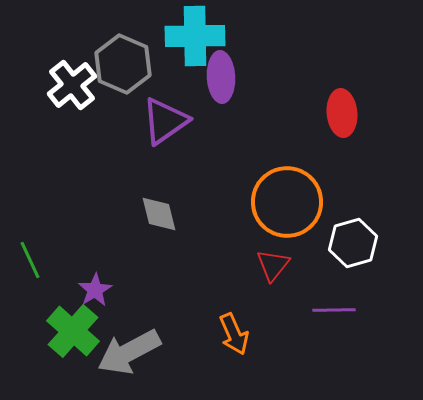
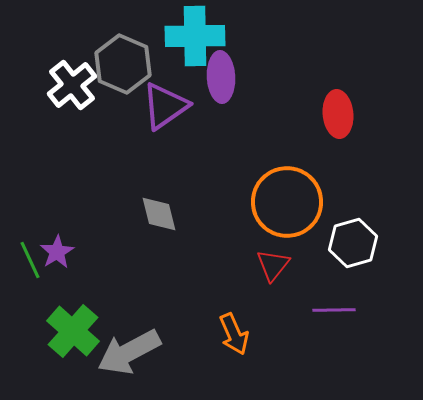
red ellipse: moved 4 px left, 1 px down
purple triangle: moved 15 px up
purple star: moved 38 px left, 38 px up
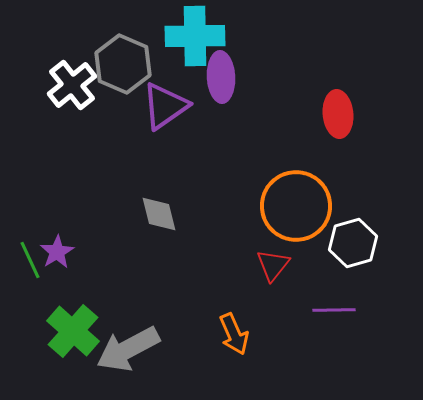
orange circle: moved 9 px right, 4 px down
gray arrow: moved 1 px left, 3 px up
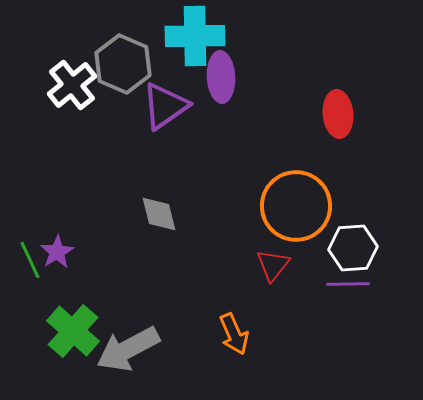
white hexagon: moved 5 px down; rotated 12 degrees clockwise
purple line: moved 14 px right, 26 px up
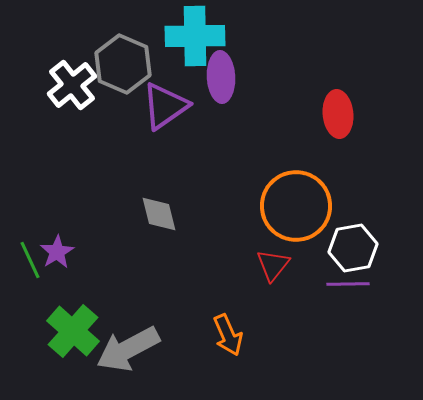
white hexagon: rotated 6 degrees counterclockwise
orange arrow: moved 6 px left, 1 px down
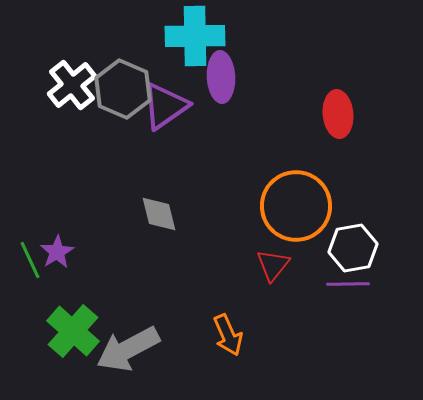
gray hexagon: moved 25 px down
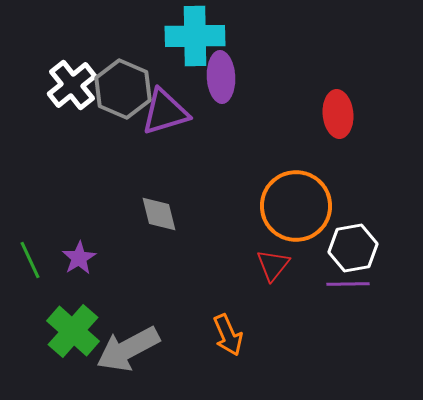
purple triangle: moved 6 px down; rotated 18 degrees clockwise
purple star: moved 22 px right, 6 px down
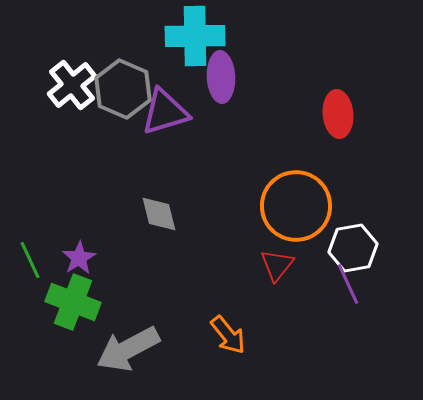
red triangle: moved 4 px right
purple line: rotated 66 degrees clockwise
green cross: moved 29 px up; rotated 20 degrees counterclockwise
orange arrow: rotated 15 degrees counterclockwise
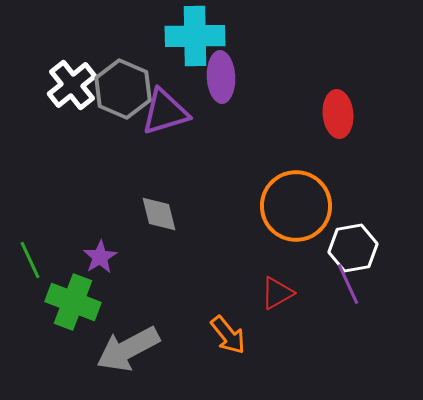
purple star: moved 21 px right, 1 px up
red triangle: moved 28 px down; rotated 21 degrees clockwise
